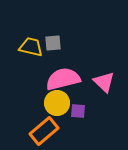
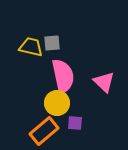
gray square: moved 1 px left
pink semicircle: moved 3 px up; rotated 92 degrees clockwise
purple square: moved 3 px left, 12 px down
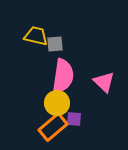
gray square: moved 3 px right, 1 px down
yellow trapezoid: moved 5 px right, 11 px up
pink semicircle: rotated 20 degrees clockwise
purple square: moved 1 px left, 4 px up
orange rectangle: moved 9 px right, 4 px up
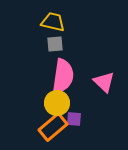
yellow trapezoid: moved 17 px right, 14 px up
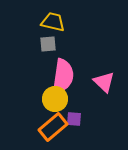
gray square: moved 7 px left
yellow circle: moved 2 px left, 4 px up
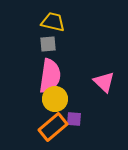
pink semicircle: moved 13 px left
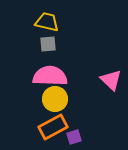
yellow trapezoid: moved 6 px left
pink semicircle: rotated 96 degrees counterclockwise
pink triangle: moved 7 px right, 2 px up
purple square: moved 18 px down; rotated 21 degrees counterclockwise
orange rectangle: rotated 12 degrees clockwise
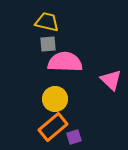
pink semicircle: moved 15 px right, 14 px up
orange rectangle: rotated 12 degrees counterclockwise
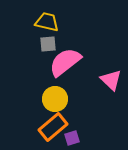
pink semicircle: rotated 40 degrees counterclockwise
purple square: moved 2 px left, 1 px down
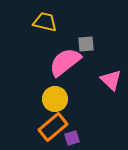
yellow trapezoid: moved 2 px left
gray square: moved 38 px right
